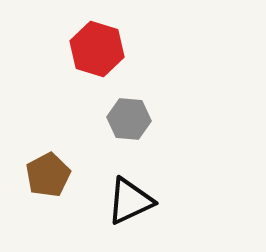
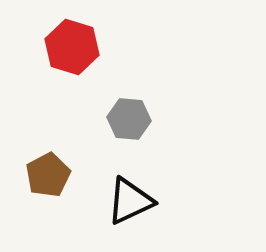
red hexagon: moved 25 px left, 2 px up
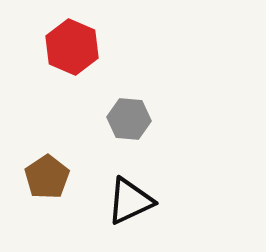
red hexagon: rotated 6 degrees clockwise
brown pentagon: moved 1 px left, 2 px down; rotated 6 degrees counterclockwise
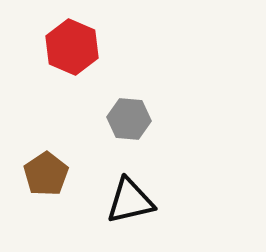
brown pentagon: moved 1 px left, 3 px up
black triangle: rotated 12 degrees clockwise
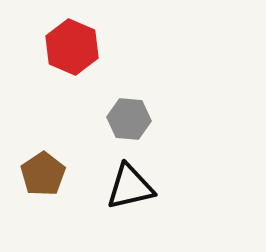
brown pentagon: moved 3 px left
black triangle: moved 14 px up
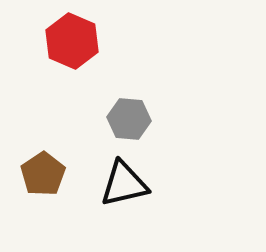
red hexagon: moved 6 px up
black triangle: moved 6 px left, 3 px up
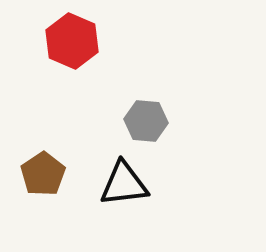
gray hexagon: moved 17 px right, 2 px down
black triangle: rotated 6 degrees clockwise
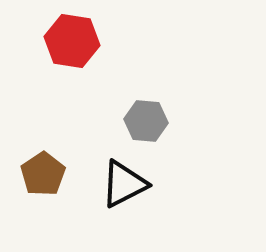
red hexagon: rotated 14 degrees counterclockwise
black triangle: rotated 20 degrees counterclockwise
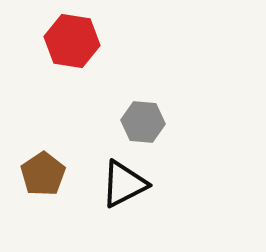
gray hexagon: moved 3 px left, 1 px down
